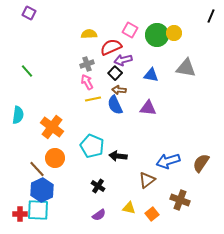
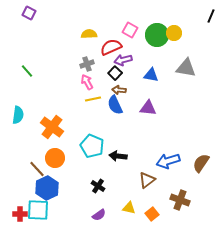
blue hexagon: moved 5 px right, 2 px up
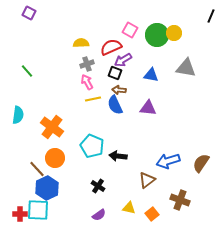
yellow semicircle: moved 8 px left, 9 px down
purple arrow: rotated 18 degrees counterclockwise
black square: rotated 24 degrees counterclockwise
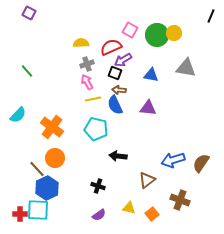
cyan semicircle: rotated 36 degrees clockwise
cyan pentagon: moved 4 px right, 17 px up; rotated 10 degrees counterclockwise
blue arrow: moved 5 px right, 1 px up
black cross: rotated 16 degrees counterclockwise
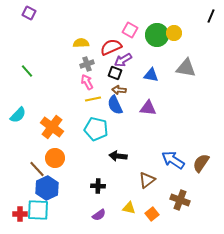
blue arrow: rotated 50 degrees clockwise
black cross: rotated 16 degrees counterclockwise
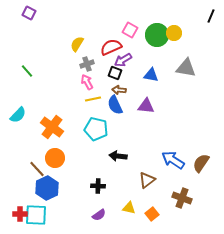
yellow semicircle: moved 4 px left, 1 px down; rotated 56 degrees counterclockwise
purple triangle: moved 2 px left, 2 px up
brown cross: moved 2 px right, 2 px up
cyan square: moved 2 px left, 5 px down
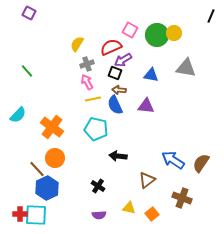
black cross: rotated 32 degrees clockwise
purple semicircle: rotated 32 degrees clockwise
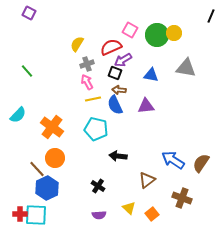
purple triangle: rotated 12 degrees counterclockwise
yellow triangle: rotated 32 degrees clockwise
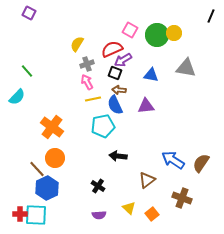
red semicircle: moved 1 px right, 2 px down
cyan semicircle: moved 1 px left, 18 px up
cyan pentagon: moved 7 px right, 3 px up; rotated 25 degrees counterclockwise
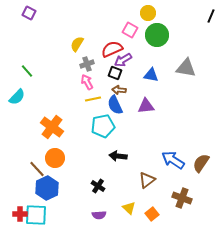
yellow circle: moved 26 px left, 20 px up
